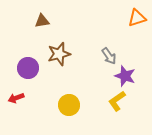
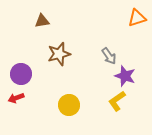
purple circle: moved 7 px left, 6 px down
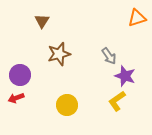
brown triangle: rotated 49 degrees counterclockwise
purple circle: moved 1 px left, 1 px down
yellow circle: moved 2 px left
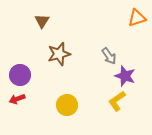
red arrow: moved 1 px right, 1 px down
